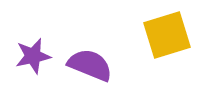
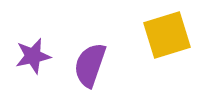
purple semicircle: rotated 93 degrees counterclockwise
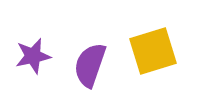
yellow square: moved 14 px left, 16 px down
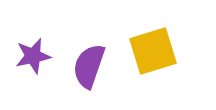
purple semicircle: moved 1 px left, 1 px down
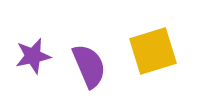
purple semicircle: rotated 138 degrees clockwise
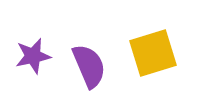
yellow square: moved 2 px down
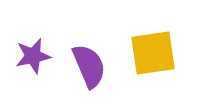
yellow square: rotated 9 degrees clockwise
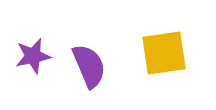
yellow square: moved 11 px right
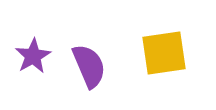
purple star: rotated 18 degrees counterclockwise
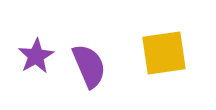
purple star: moved 3 px right
